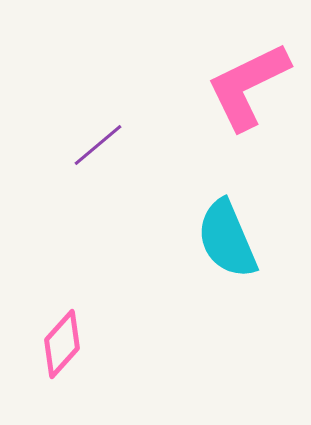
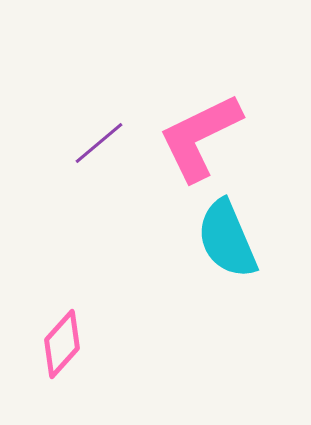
pink L-shape: moved 48 px left, 51 px down
purple line: moved 1 px right, 2 px up
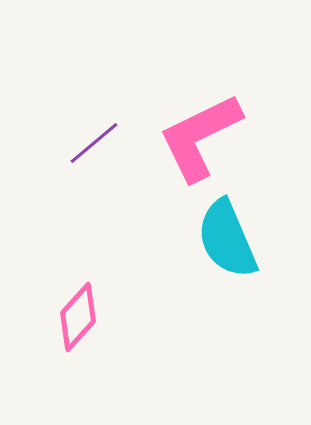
purple line: moved 5 px left
pink diamond: moved 16 px right, 27 px up
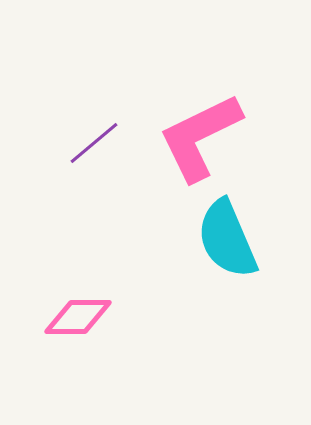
pink diamond: rotated 48 degrees clockwise
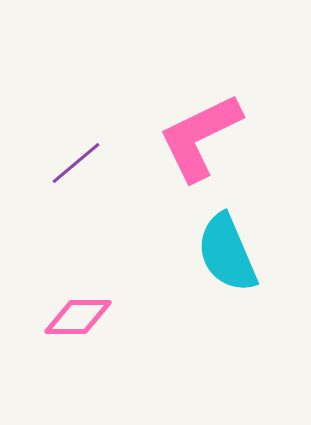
purple line: moved 18 px left, 20 px down
cyan semicircle: moved 14 px down
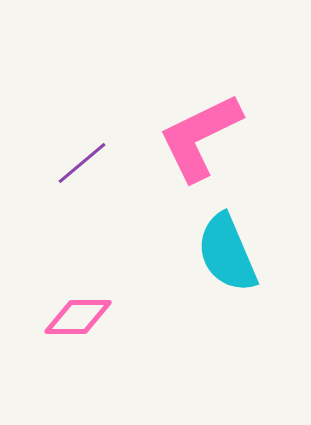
purple line: moved 6 px right
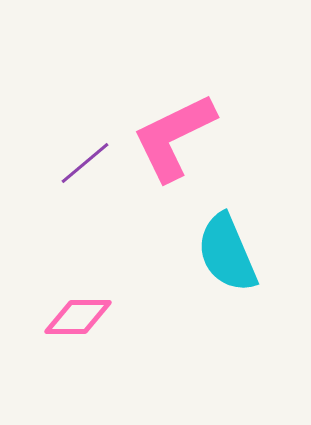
pink L-shape: moved 26 px left
purple line: moved 3 px right
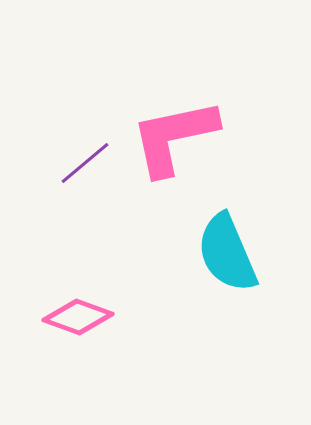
pink L-shape: rotated 14 degrees clockwise
pink diamond: rotated 20 degrees clockwise
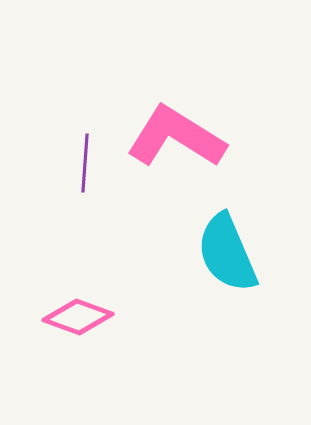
pink L-shape: moved 2 px right; rotated 44 degrees clockwise
purple line: rotated 46 degrees counterclockwise
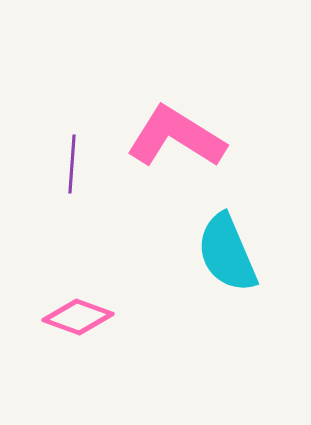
purple line: moved 13 px left, 1 px down
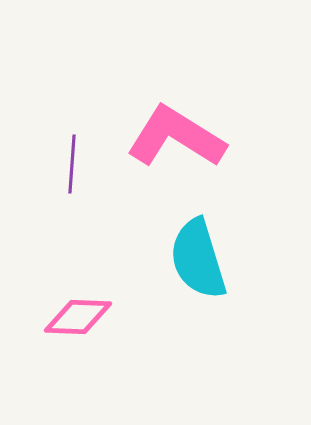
cyan semicircle: moved 29 px left, 6 px down; rotated 6 degrees clockwise
pink diamond: rotated 18 degrees counterclockwise
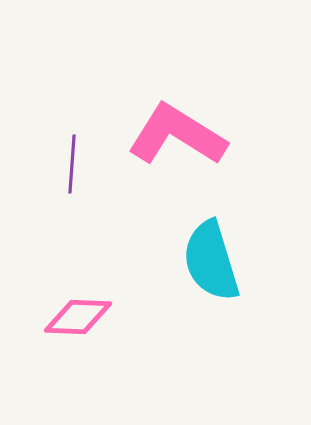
pink L-shape: moved 1 px right, 2 px up
cyan semicircle: moved 13 px right, 2 px down
